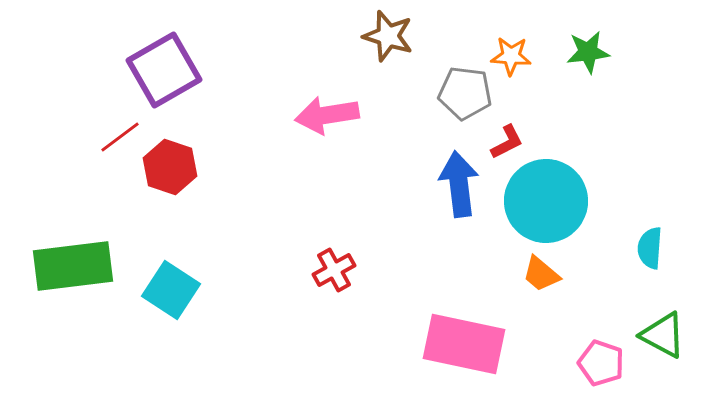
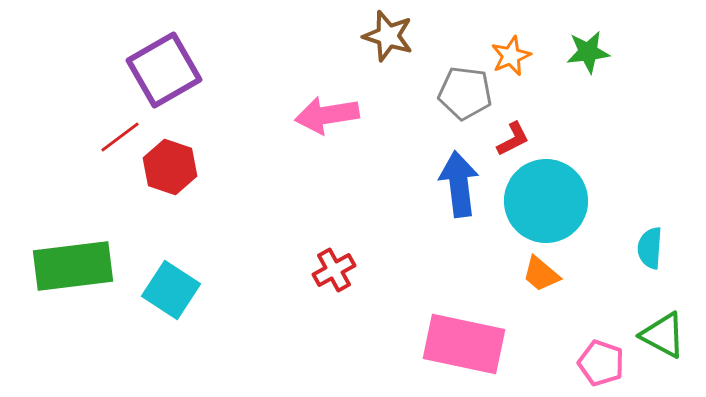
orange star: rotated 27 degrees counterclockwise
red L-shape: moved 6 px right, 3 px up
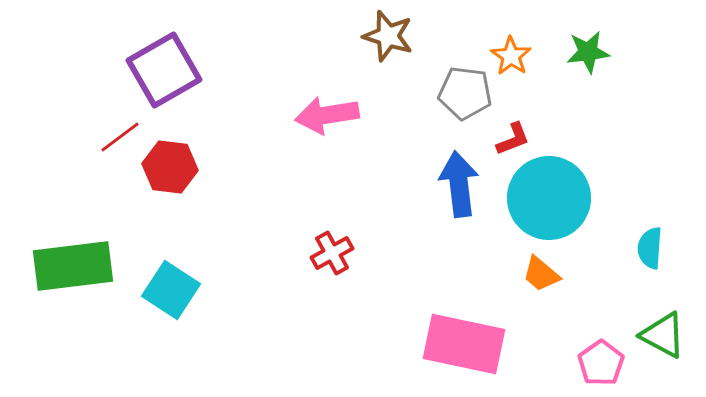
orange star: rotated 15 degrees counterclockwise
red L-shape: rotated 6 degrees clockwise
red hexagon: rotated 12 degrees counterclockwise
cyan circle: moved 3 px right, 3 px up
red cross: moved 2 px left, 17 px up
pink pentagon: rotated 18 degrees clockwise
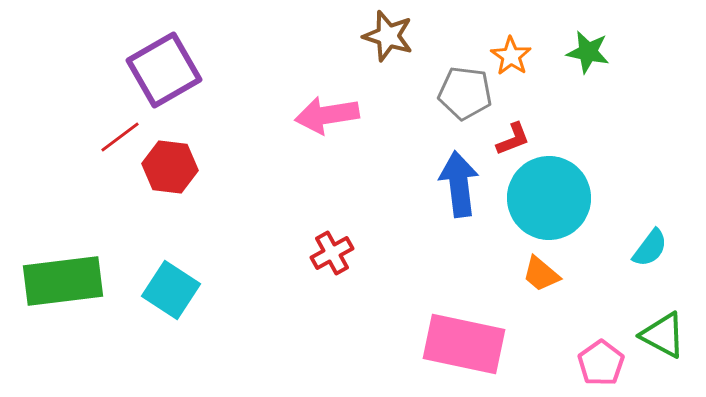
green star: rotated 18 degrees clockwise
cyan semicircle: rotated 147 degrees counterclockwise
green rectangle: moved 10 px left, 15 px down
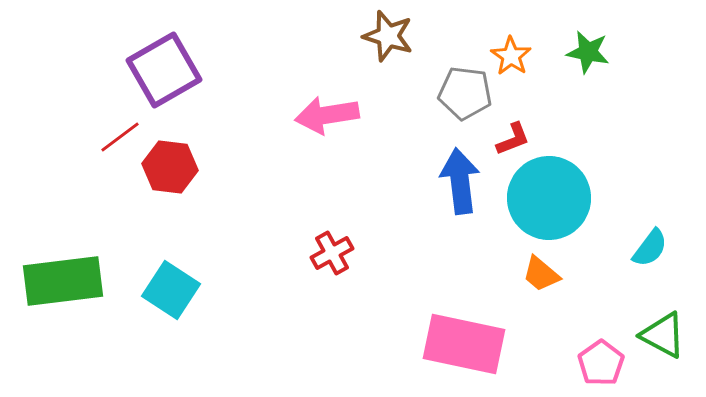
blue arrow: moved 1 px right, 3 px up
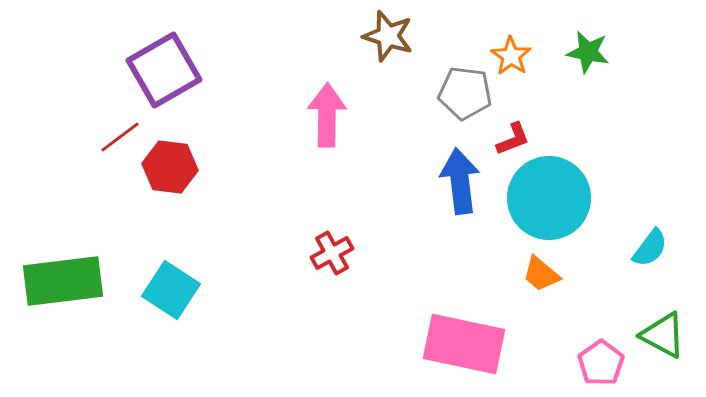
pink arrow: rotated 100 degrees clockwise
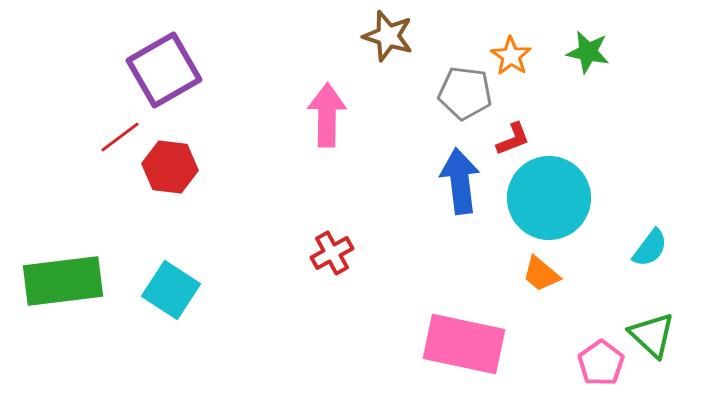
green triangle: moved 11 px left; rotated 15 degrees clockwise
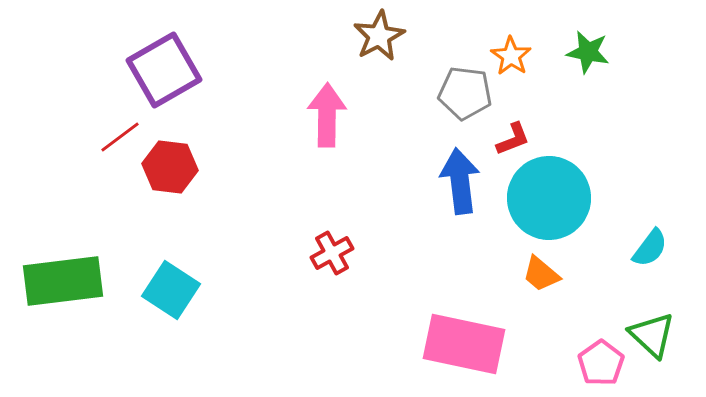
brown star: moved 9 px left; rotated 27 degrees clockwise
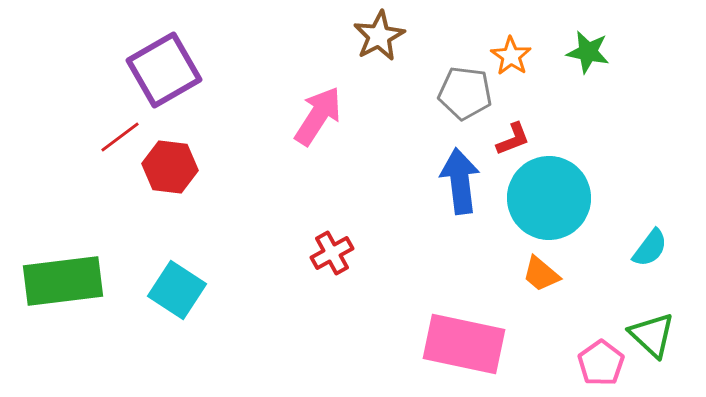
pink arrow: moved 9 px left, 1 px down; rotated 32 degrees clockwise
cyan square: moved 6 px right
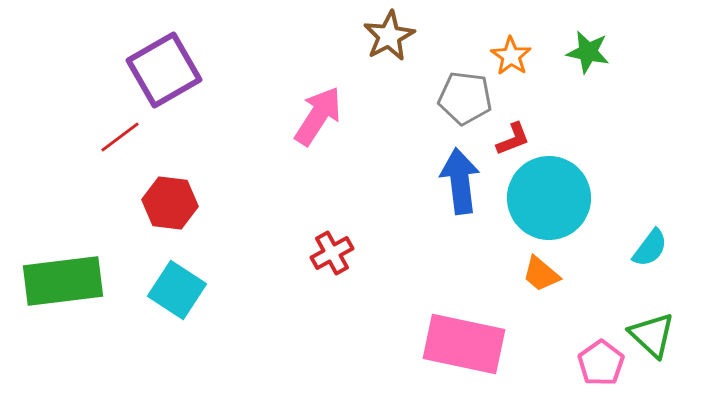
brown star: moved 10 px right
gray pentagon: moved 5 px down
red hexagon: moved 36 px down
